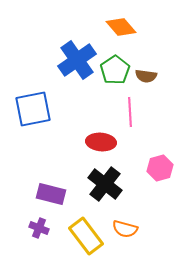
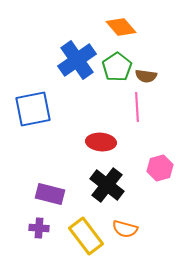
green pentagon: moved 2 px right, 3 px up
pink line: moved 7 px right, 5 px up
black cross: moved 2 px right, 1 px down
purple rectangle: moved 1 px left
purple cross: rotated 18 degrees counterclockwise
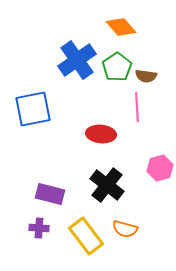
red ellipse: moved 8 px up
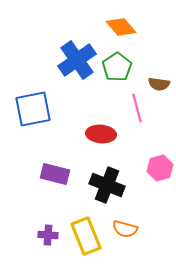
brown semicircle: moved 13 px right, 8 px down
pink line: moved 1 px down; rotated 12 degrees counterclockwise
black cross: rotated 16 degrees counterclockwise
purple rectangle: moved 5 px right, 20 px up
purple cross: moved 9 px right, 7 px down
yellow rectangle: rotated 15 degrees clockwise
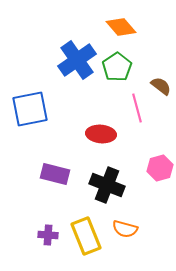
brown semicircle: moved 2 px right, 2 px down; rotated 150 degrees counterclockwise
blue square: moved 3 px left
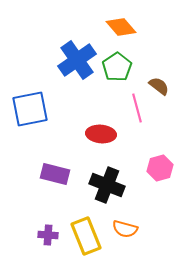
brown semicircle: moved 2 px left
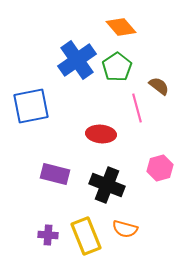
blue square: moved 1 px right, 3 px up
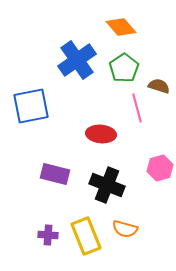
green pentagon: moved 7 px right, 1 px down
brown semicircle: rotated 20 degrees counterclockwise
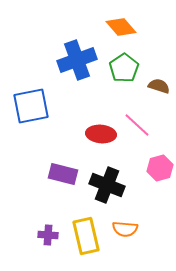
blue cross: rotated 15 degrees clockwise
pink line: moved 17 px down; rotated 32 degrees counterclockwise
purple rectangle: moved 8 px right
orange semicircle: rotated 10 degrees counterclockwise
yellow rectangle: rotated 9 degrees clockwise
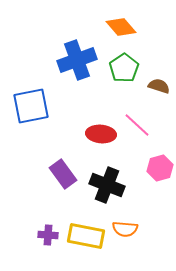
purple rectangle: rotated 40 degrees clockwise
yellow rectangle: rotated 66 degrees counterclockwise
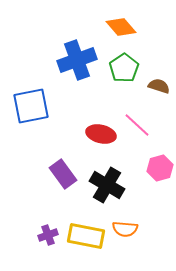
red ellipse: rotated 8 degrees clockwise
black cross: rotated 8 degrees clockwise
purple cross: rotated 24 degrees counterclockwise
